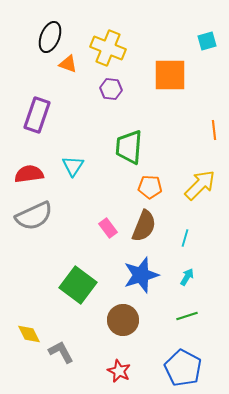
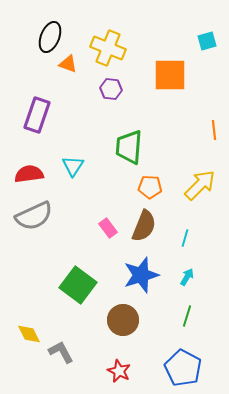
green line: rotated 55 degrees counterclockwise
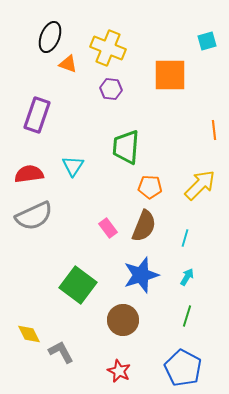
green trapezoid: moved 3 px left
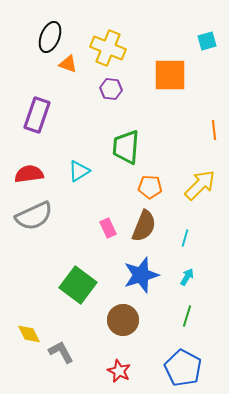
cyan triangle: moved 6 px right, 5 px down; rotated 25 degrees clockwise
pink rectangle: rotated 12 degrees clockwise
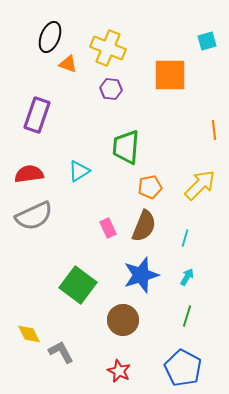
orange pentagon: rotated 15 degrees counterclockwise
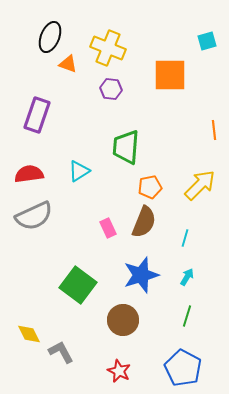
brown semicircle: moved 4 px up
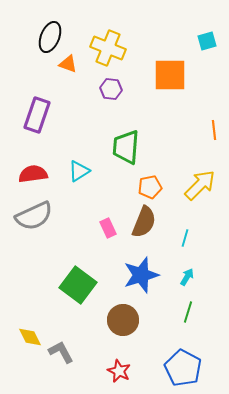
red semicircle: moved 4 px right
green line: moved 1 px right, 4 px up
yellow diamond: moved 1 px right, 3 px down
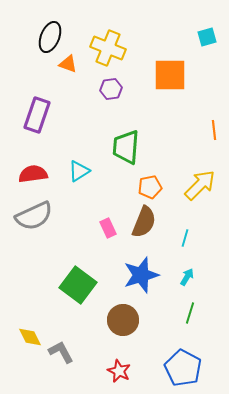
cyan square: moved 4 px up
purple hexagon: rotated 15 degrees counterclockwise
green line: moved 2 px right, 1 px down
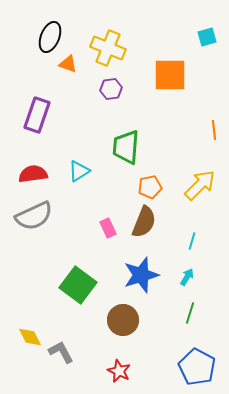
cyan line: moved 7 px right, 3 px down
blue pentagon: moved 14 px right, 1 px up
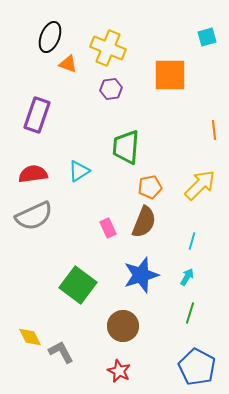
brown circle: moved 6 px down
